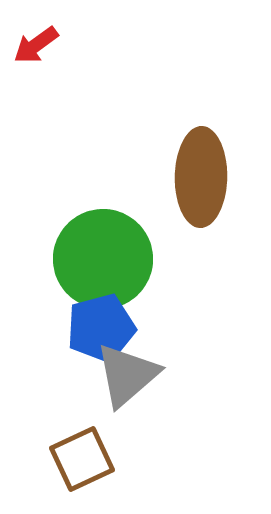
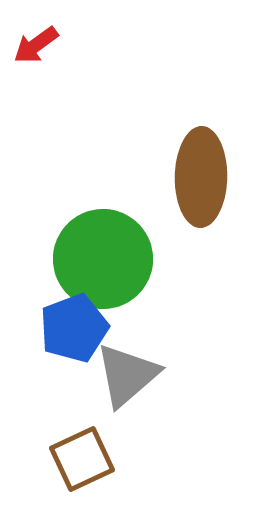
blue pentagon: moved 27 px left; rotated 6 degrees counterclockwise
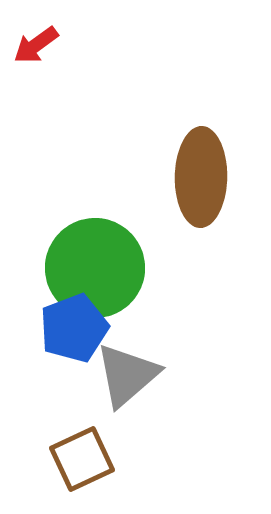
green circle: moved 8 px left, 9 px down
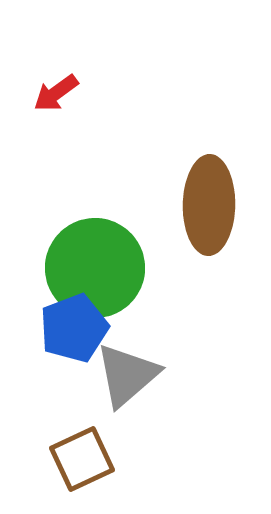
red arrow: moved 20 px right, 48 px down
brown ellipse: moved 8 px right, 28 px down
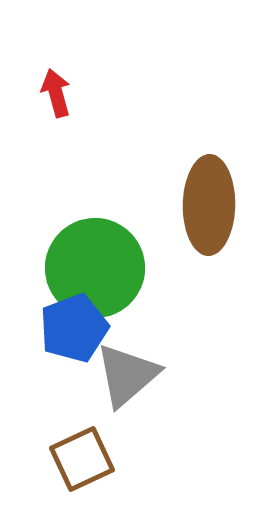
red arrow: rotated 111 degrees clockwise
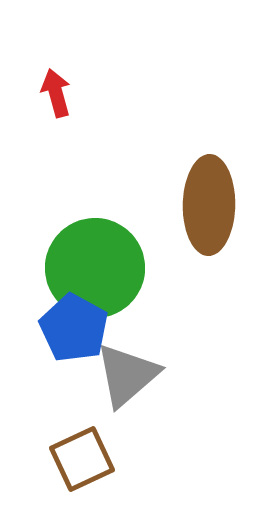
blue pentagon: rotated 22 degrees counterclockwise
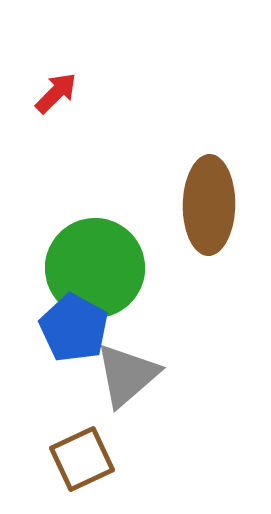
red arrow: rotated 60 degrees clockwise
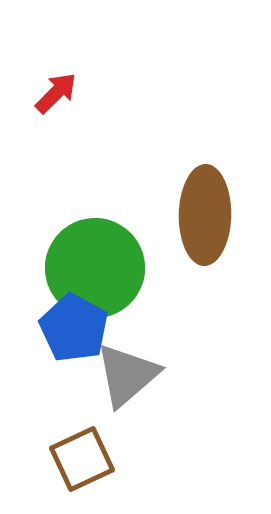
brown ellipse: moved 4 px left, 10 px down
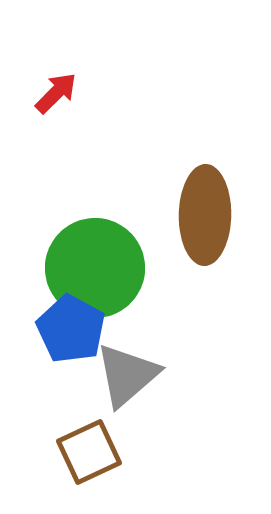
blue pentagon: moved 3 px left, 1 px down
brown square: moved 7 px right, 7 px up
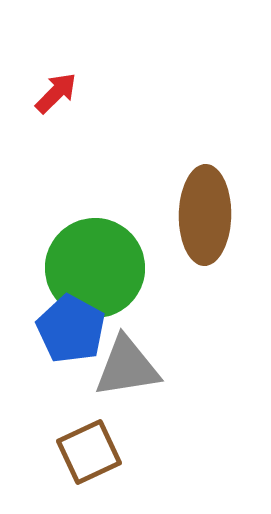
gray triangle: moved 8 px up; rotated 32 degrees clockwise
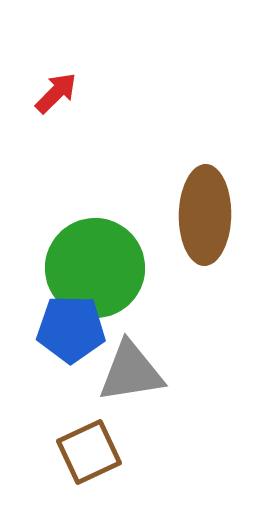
blue pentagon: rotated 28 degrees counterclockwise
gray triangle: moved 4 px right, 5 px down
